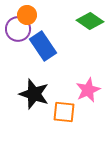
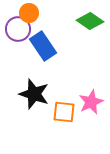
orange circle: moved 2 px right, 2 px up
pink star: moved 3 px right, 12 px down
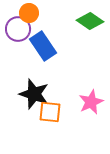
orange square: moved 14 px left
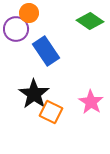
purple circle: moved 2 px left
blue rectangle: moved 3 px right, 5 px down
black star: rotated 16 degrees clockwise
pink star: rotated 15 degrees counterclockwise
orange square: moved 1 px right; rotated 20 degrees clockwise
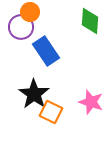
orange circle: moved 1 px right, 1 px up
green diamond: rotated 60 degrees clockwise
purple circle: moved 5 px right, 2 px up
pink star: rotated 15 degrees counterclockwise
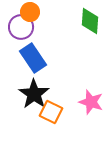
blue rectangle: moved 13 px left, 7 px down
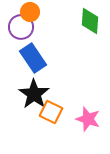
pink star: moved 3 px left, 17 px down
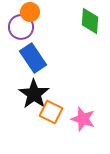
pink star: moved 5 px left
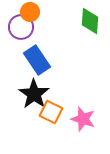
blue rectangle: moved 4 px right, 2 px down
